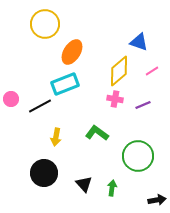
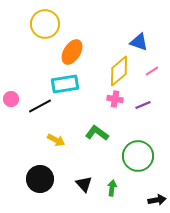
cyan rectangle: rotated 12 degrees clockwise
yellow arrow: moved 3 px down; rotated 72 degrees counterclockwise
black circle: moved 4 px left, 6 px down
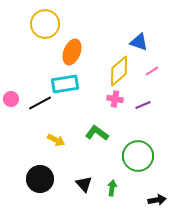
orange ellipse: rotated 10 degrees counterclockwise
black line: moved 3 px up
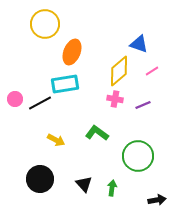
blue triangle: moved 2 px down
pink circle: moved 4 px right
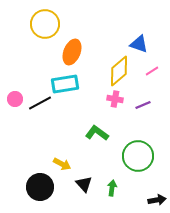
yellow arrow: moved 6 px right, 24 px down
black circle: moved 8 px down
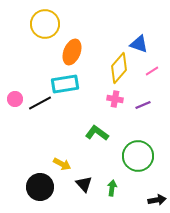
yellow diamond: moved 3 px up; rotated 8 degrees counterclockwise
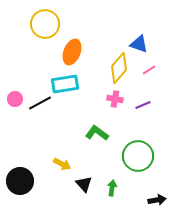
pink line: moved 3 px left, 1 px up
black circle: moved 20 px left, 6 px up
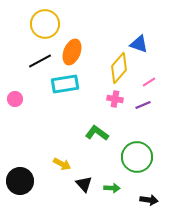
pink line: moved 12 px down
black line: moved 42 px up
green circle: moved 1 px left, 1 px down
green arrow: rotated 84 degrees clockwise
black arrow: moved 8 px left; rotated 18 degrees clockwise
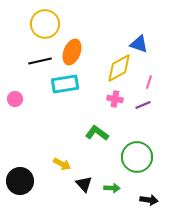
black line: rotated 15 degrees clockwise
yellow diamond: rotated 20 degrees clockwise
pink line: rotated 40 degrees counterclockwise
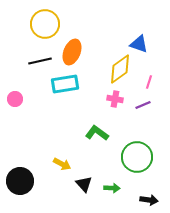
yellow diamond: moved 1 px right, 1 px down; rotated 8 degrees counterclockwise
